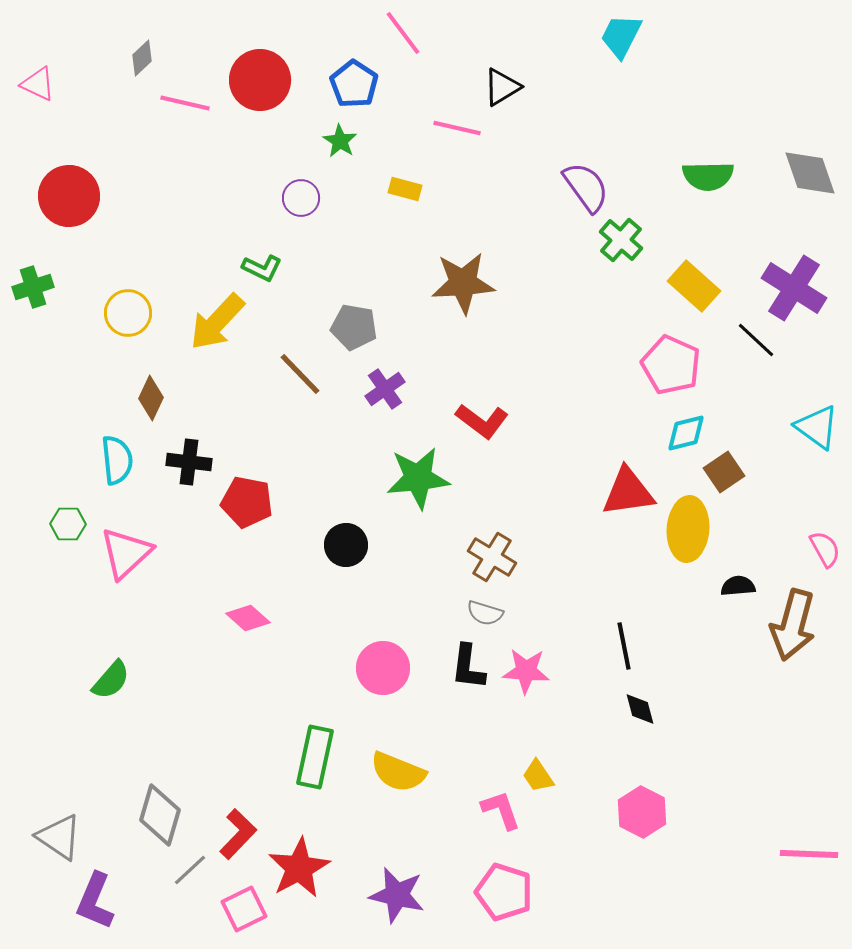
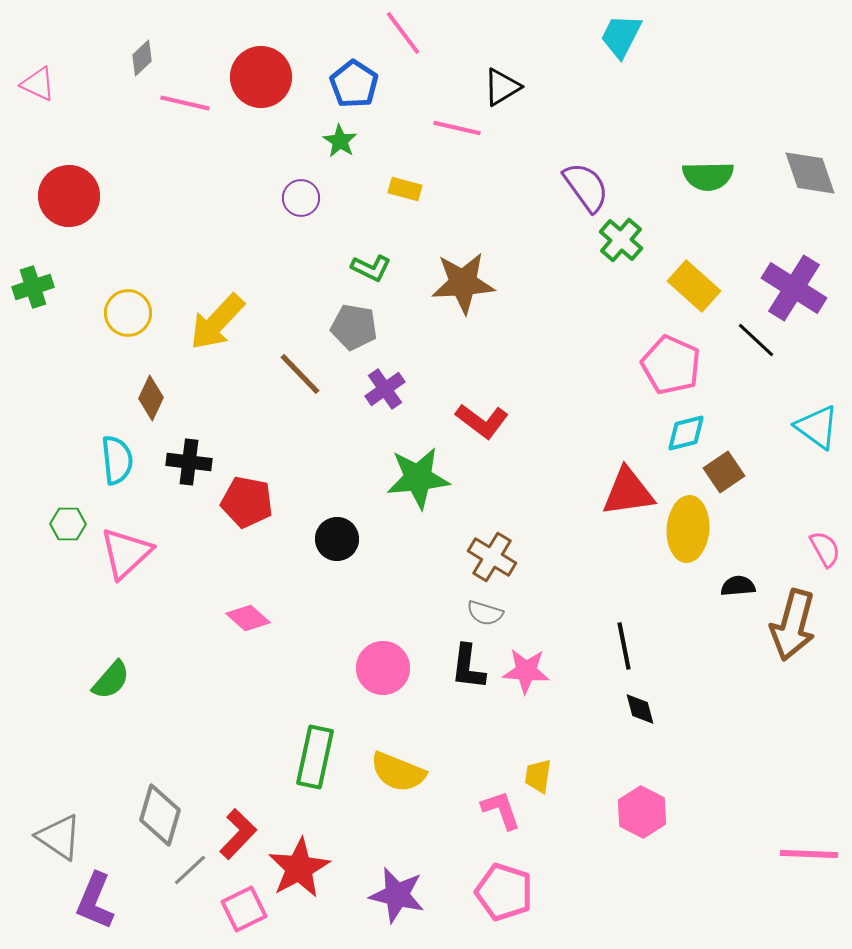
red circle at (260, 80): moved 1 px right, 3 px up
green L-shape at (262, 268): moved 109 px right
black circle at (346, 545): moved 9 px left, 6 px up
yellow trapezoid at (538, 776): rotated 42 degrees clockwise
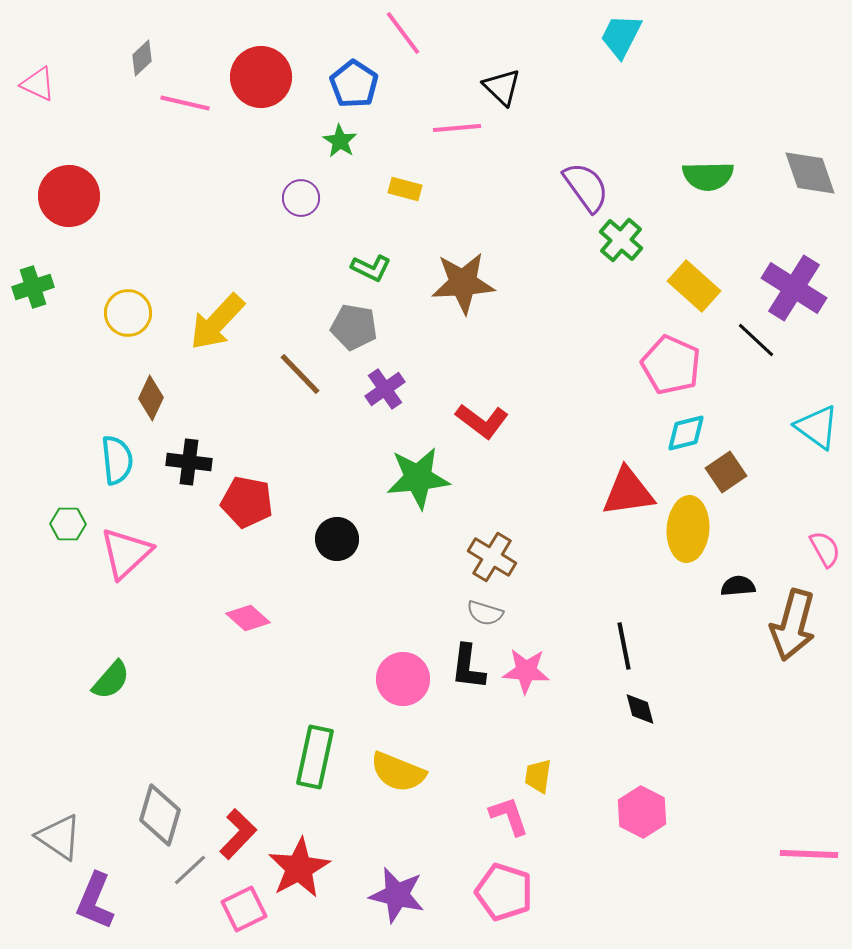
black triangle at (502, 87): rotated 45 degrees counterclockwise
pink line at (457, 128): rotated 18 degrees counterclockwise
brown square at (724, 472): moved 2 px right
pink circle at (383, 668): moved 20 px right, 11 px down
pink L-shape at (501, 810): moved 8 px right, 6 px down
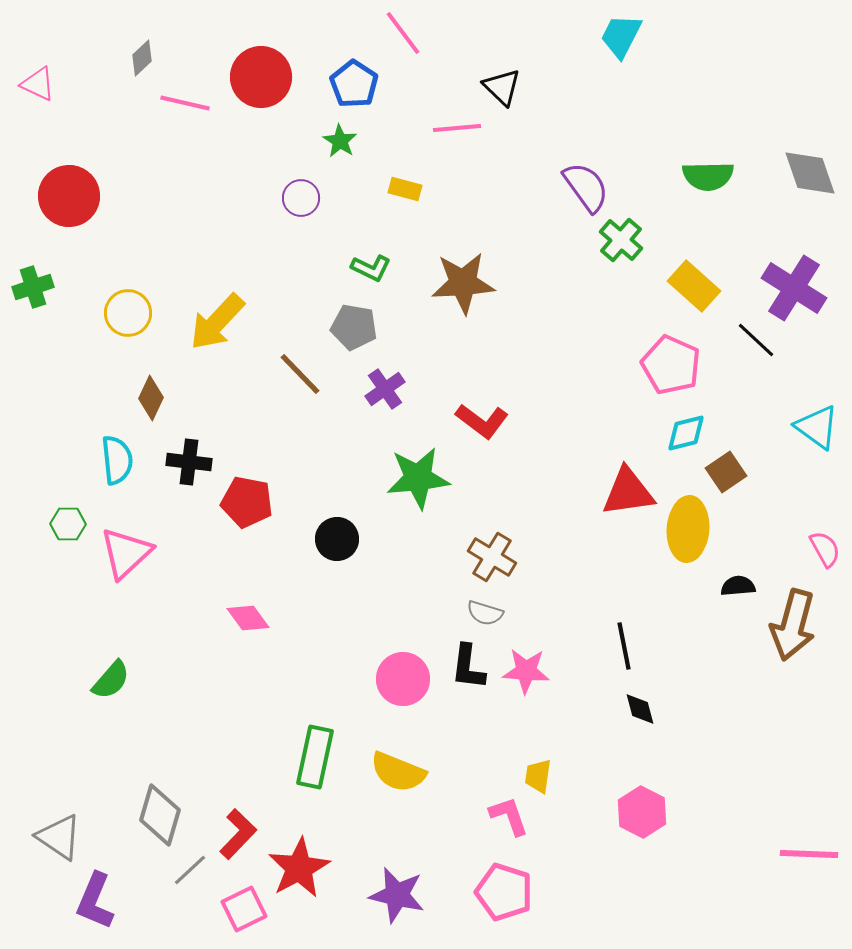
pink diamond at (248, 618): rotated 12 degrees clockwise
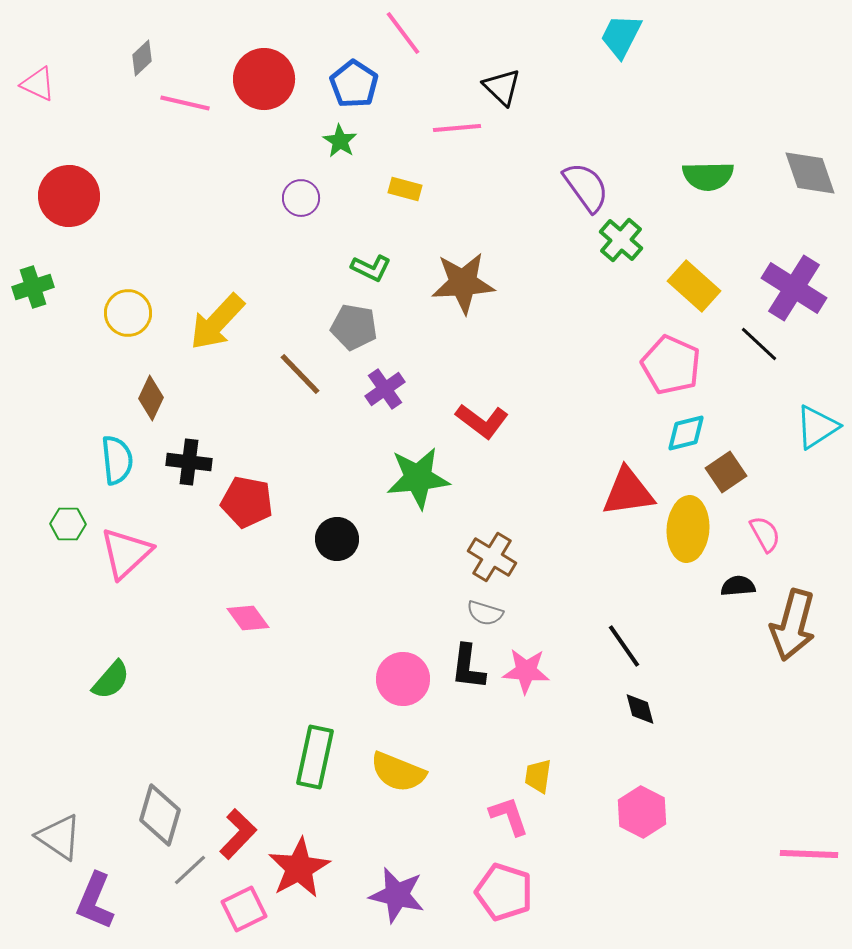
red circle at (261, 77): moved 3 px right, 2 px down
black line at (756, 340): moved 3 px right, 4 px down
cyan triangle at (817, 427): rotated 51 degrees clockwise
pink semicircle at (825, 549): moved 60 px left, 15 px up
black line at (624, 646): rotated 24 degrees counterclockwise
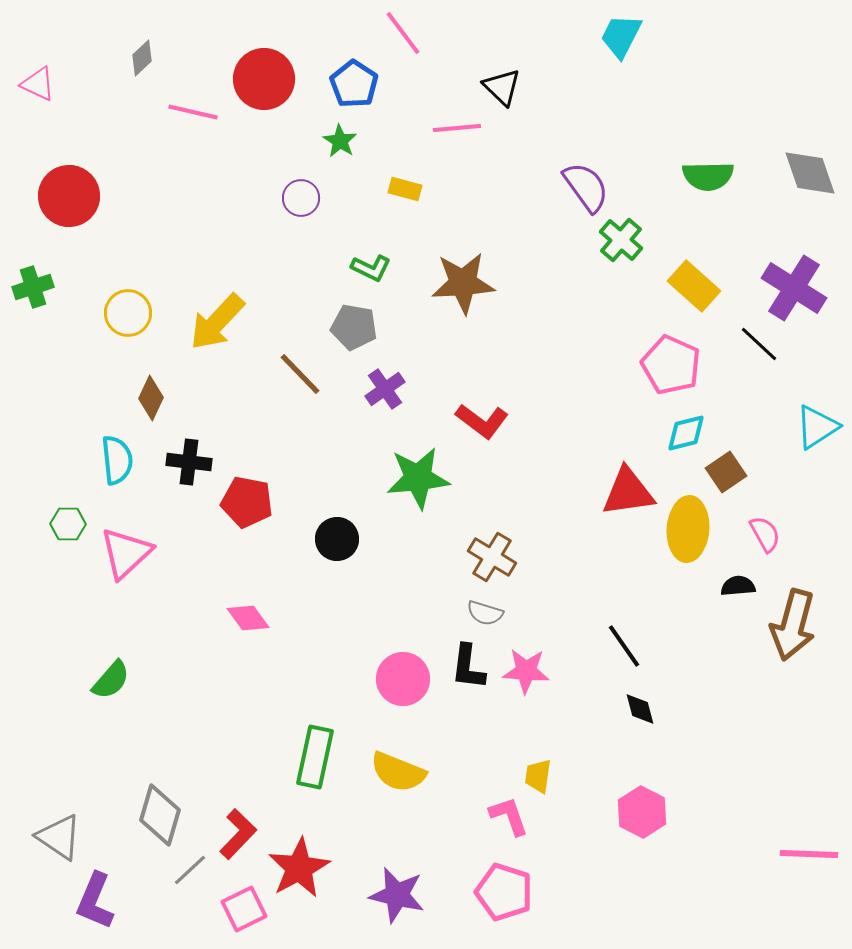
pink line at (185, 103): moved 8 px right, 9 px down
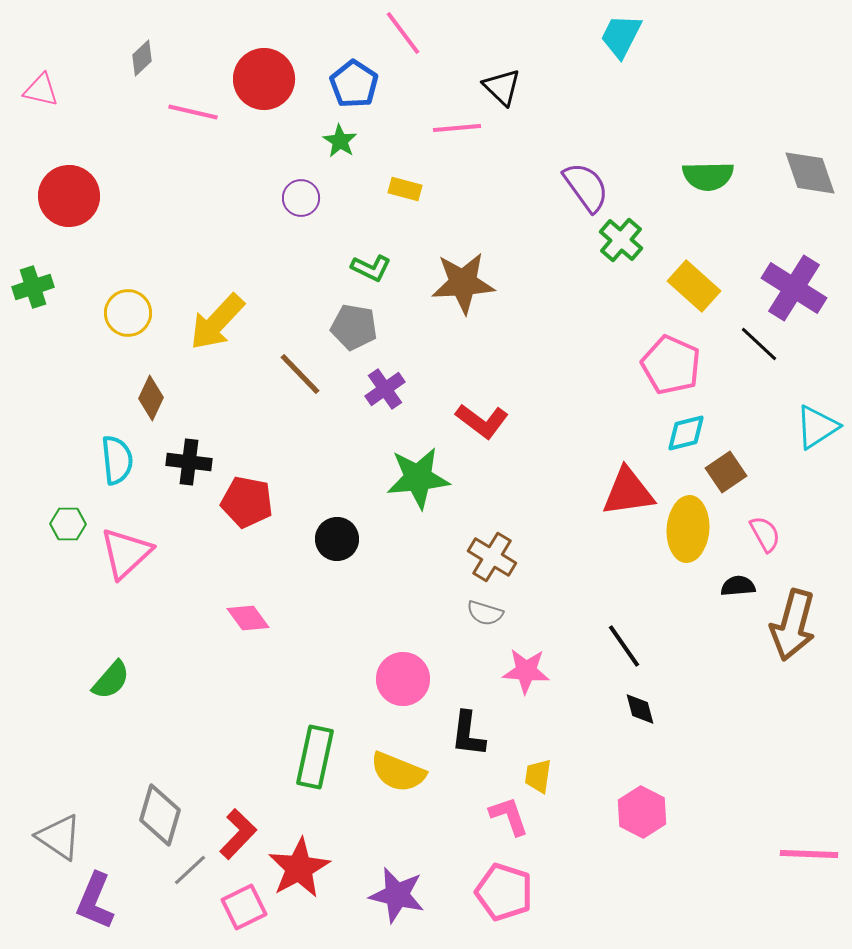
pink triangle at (38, 84): moved 3 px right, 6 px down; rotated 12 degrees counterclockwise
black L-shape at (468, 667): moved 67 px down
pink square at (244, 909): moved 2 px up
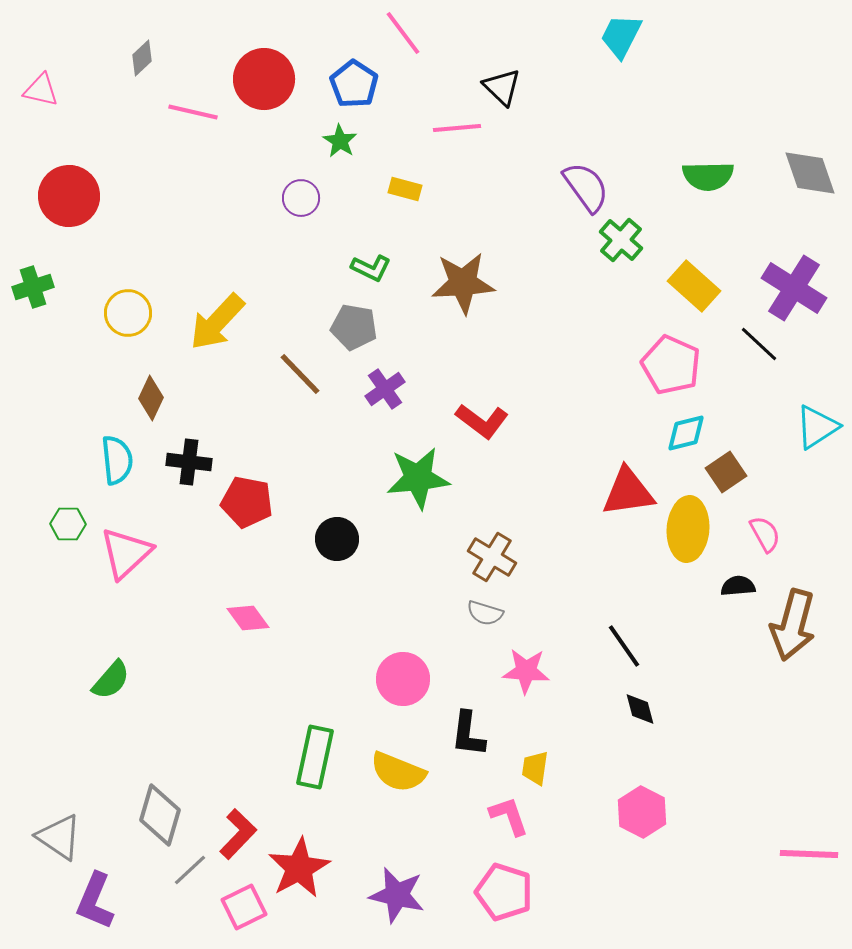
yellow trapezoid at (538, 776): moved 3 px left, 8 px up
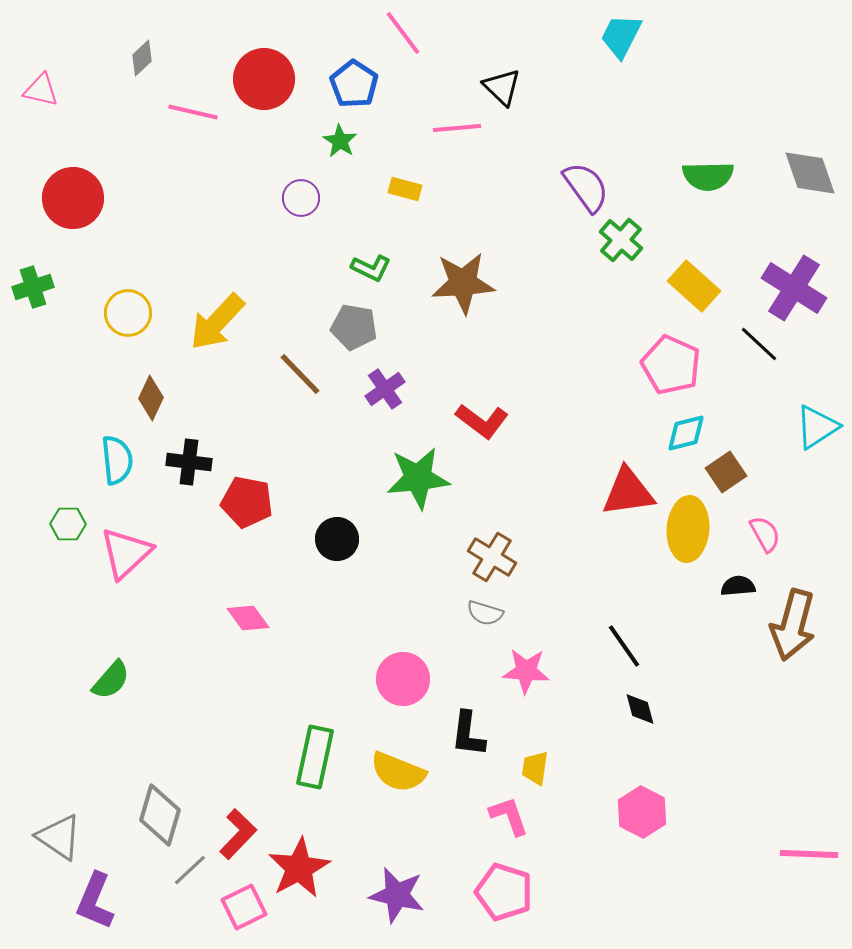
red circle at (69, 196): moved 4 px right, 2 px down
